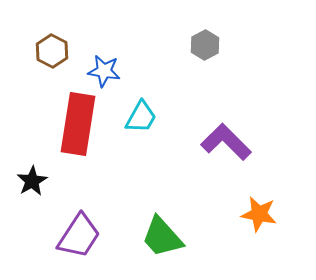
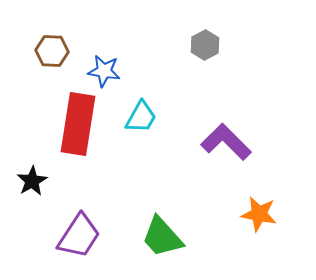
brown hexagon: rotated 24 degrees counterclockwise
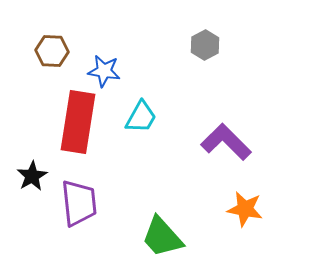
red rectangle: moved 2 px up
black star: moved 5 px up
orange star: moved 14 px left, 5 px up
purple trapezoid: moved 33 px up; rotated 39 degrees counterclockwise
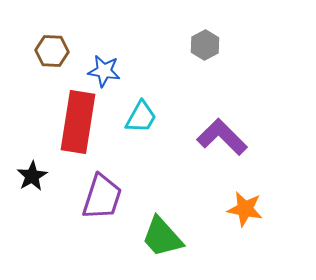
purple L-shape: moved 4 px left, 5 px up
purple trapezoid: moved 23 px right, 6 px up; rotated 24 degrees clockwise
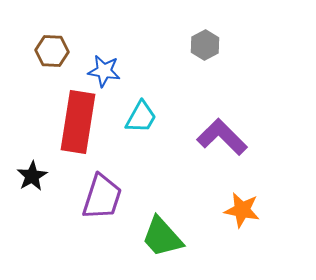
orange star: moved 3 px left, 1 px down
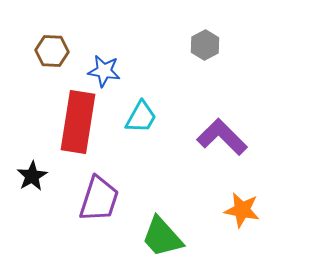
purple trapezoid: moved 3 px left, 2 px down
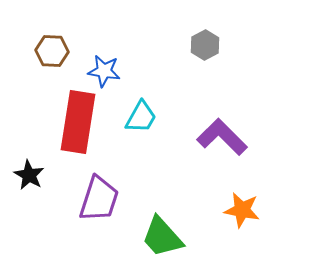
black star: moved 3 px left, 1 px up; rotated 12 degrees counterclockwise
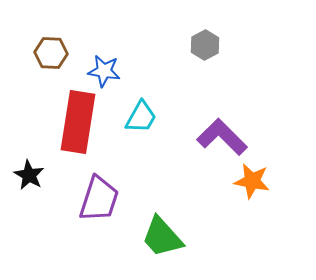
brown hexagon: moved 1 px left, 2 px down
orange star: moved 10 px right, 29 px up
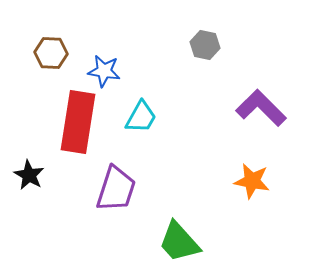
gray hexagon: rotated 20 degrees counterclockwise
purple L-shape: moved 39 px right, 29 px up
purple trapezoid: moved 17 px right, 10 px up
green trapezoid: moved 17 px right, 5 px down
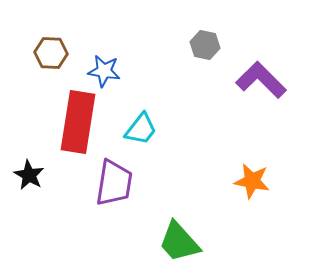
purple L-shape: moved 28 px up
cyan trapezoid: moved 12 px down; rotated 9 degrees clockwise
purple trapezoid: moved 2 px left, 6 px up; rotated 9 degrees counterclockwise
